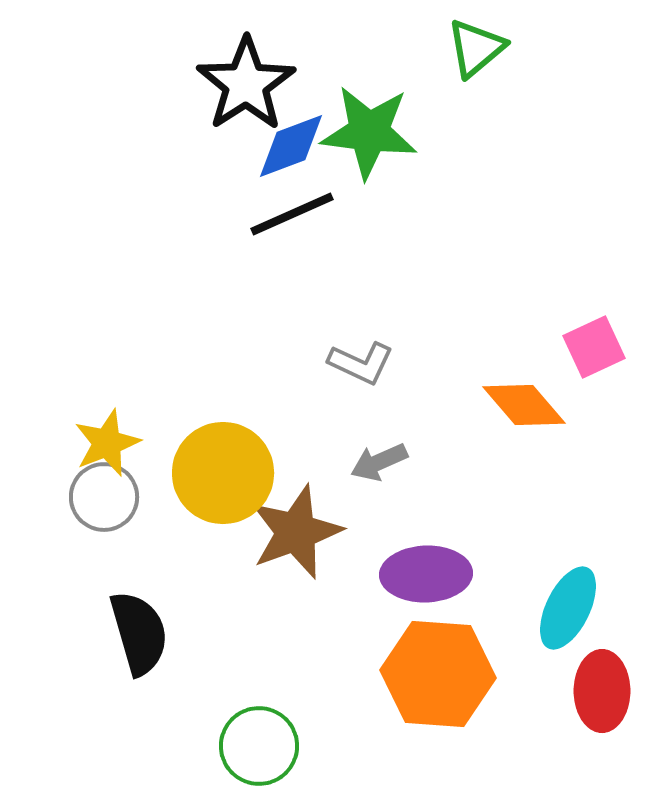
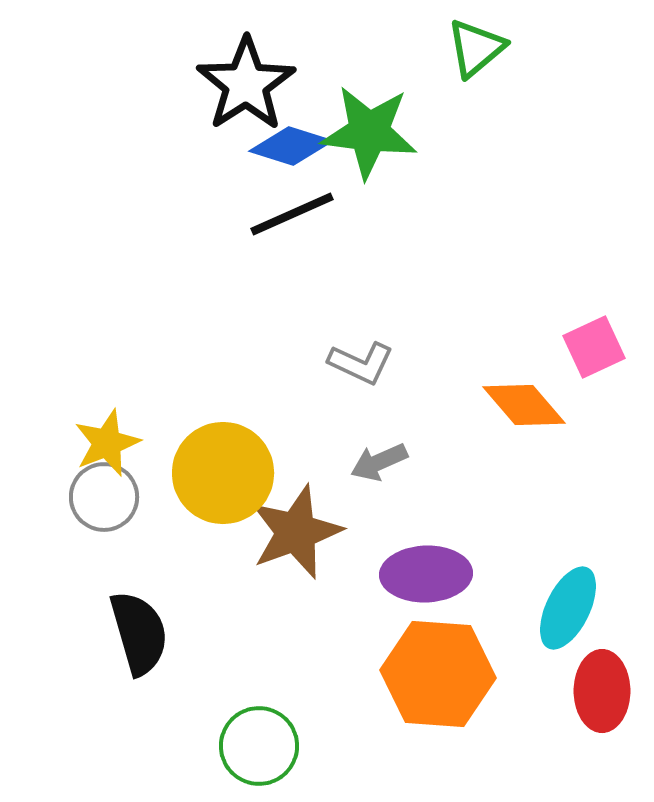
blue diamond: rotated 38 degrees clockwise
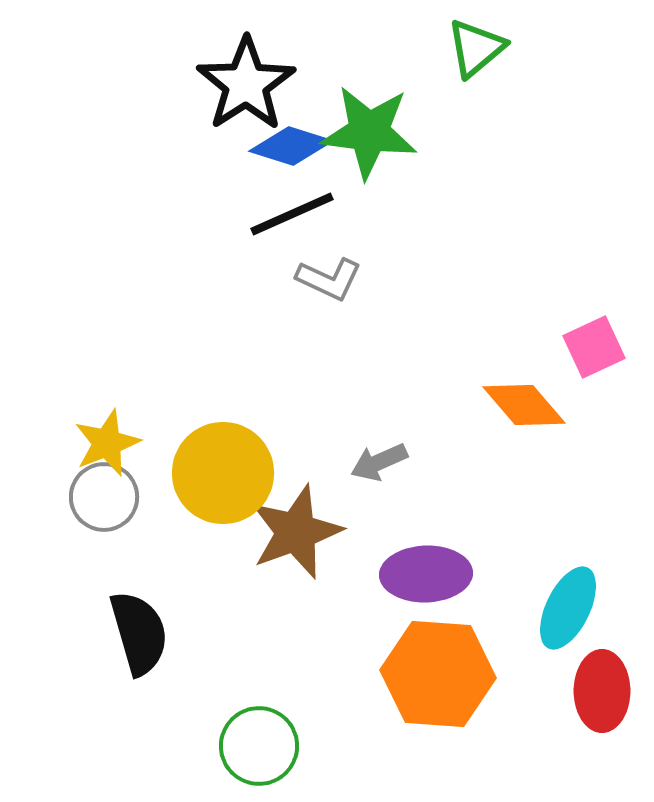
gray L-shape: moved 32 px left, 84 px up
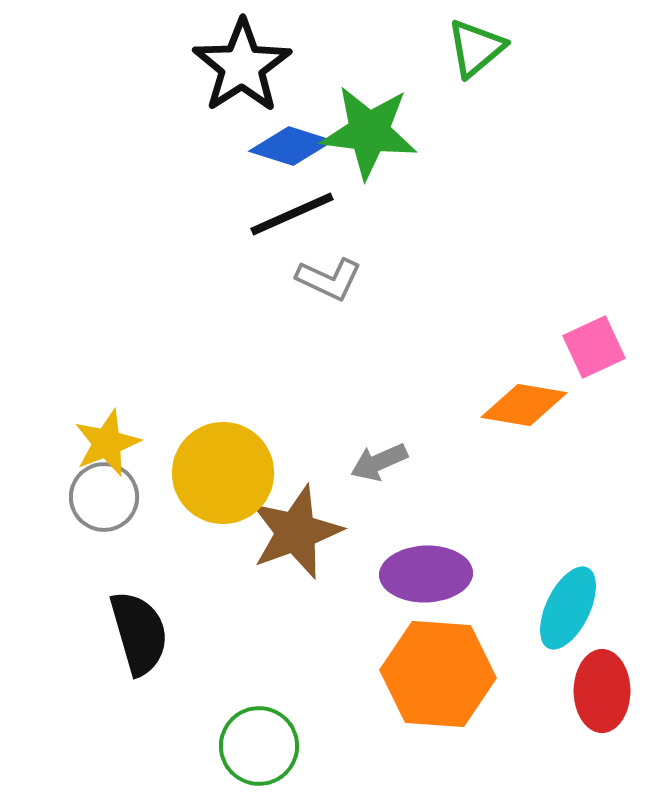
black star: moved 4 px left, 18 px up
orange diamond: rotated 40 degrees counterclockwise
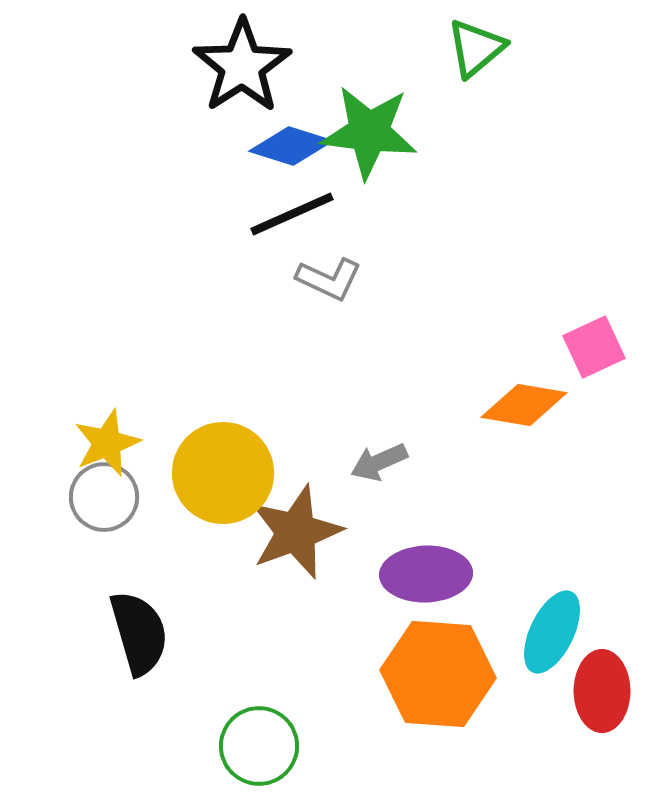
cyan ellipse: moved 16 px left, 24 px down
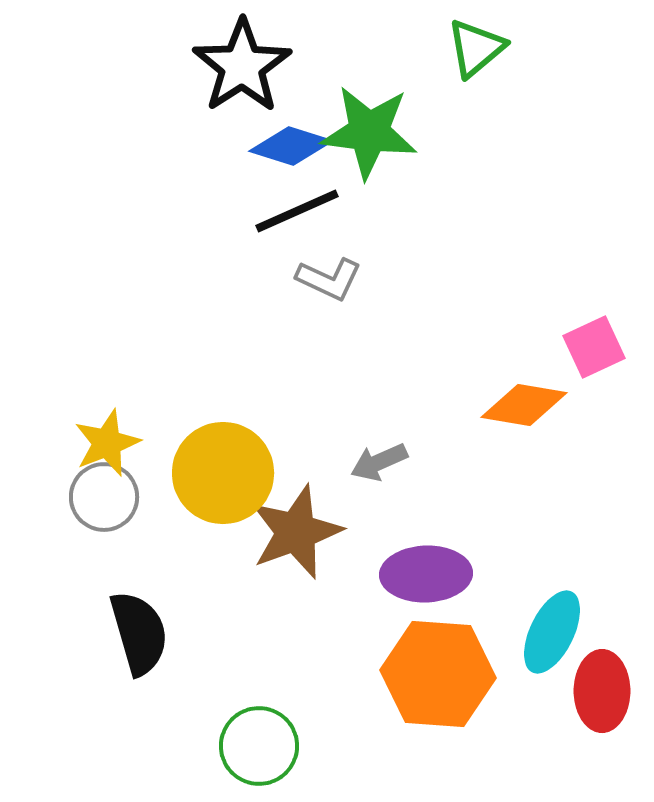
black line: moved 5 px right, 3 px up
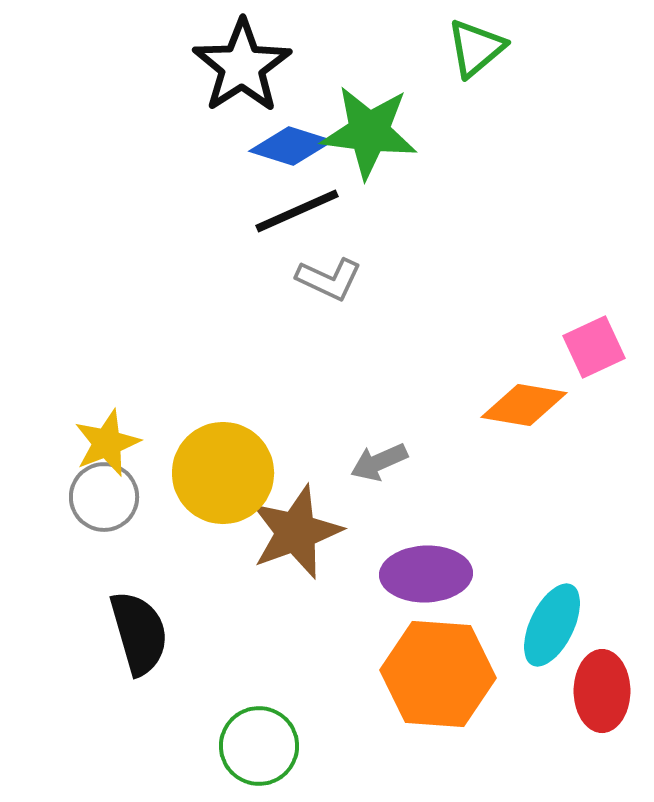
cyan ellipse: moved 7 px up
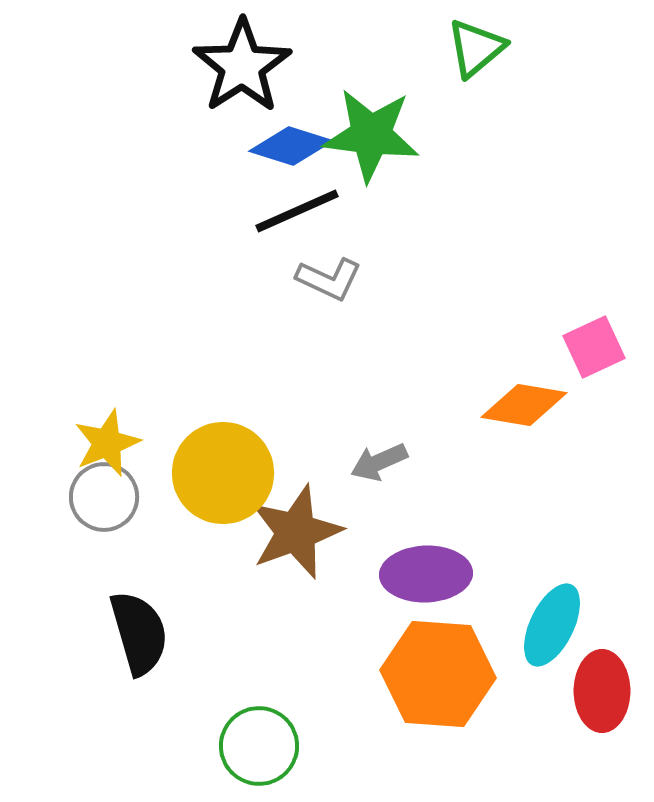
green star: moved 2 px right, 3 px down
